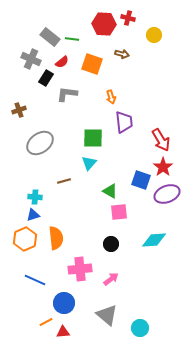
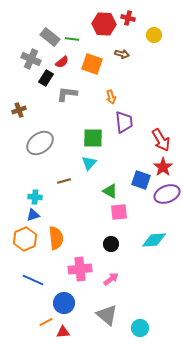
blue line: moved 2 px left
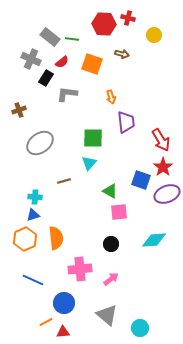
purple trapezoid: moved 2 px right
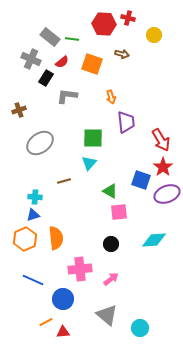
gray L-shape: moved 2 px down
blue circle: moved 1 px left, 4 px up
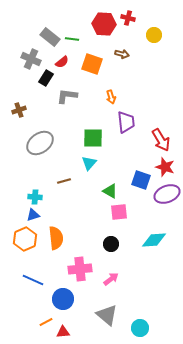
red star: moved 2 px right; rotated 18 degrees counterclockwise
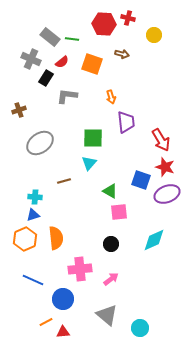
cyan diamond: rotated 20 degrees counterclockwise
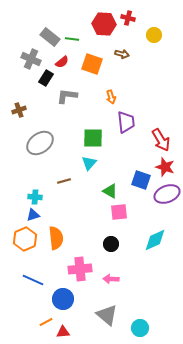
cyan diamond: moved 1 px right
pink arrow: rotated 140 degrees counterclockwise
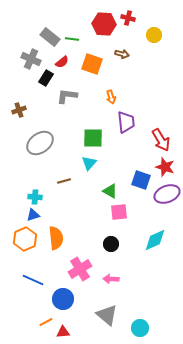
pink cross: rotated 25 degrees counterclockwise
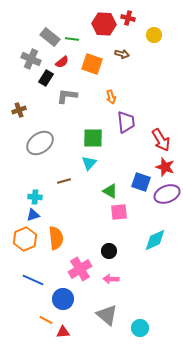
blue square: moved 2 px down
black circle: moved 2 px left, 7 px down
orange line: moved 2 px up; rotated 56 degrees clockwise
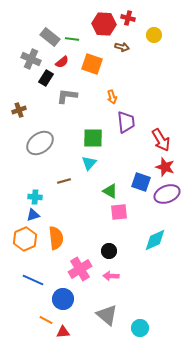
brown arrow: moved 7 px up
orange arrow: moved 1 px right
pink arrow: moved 3 px up
